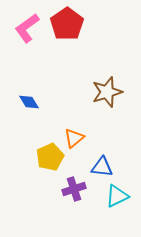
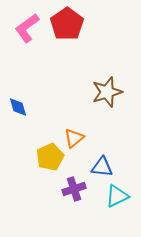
blue diamond: moved 11 px left, 5 px down; rotated 15 degrees clockwise
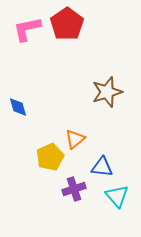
pink L-shape: moved 1 px down; rotated 24 degrees clockwise
orange triangle: moved 1 px right, 1 px down
cyan triangle: rotated 45 degrees counterclockwise
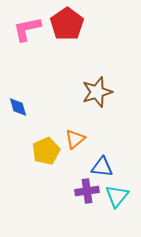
brown star: moved 10 px left
yellow pentagon: moved 4 px left, 6 px up
purple cross: moved 13 px right, 2 px down; rotated 10 degrees clockwise
cyan triangle: rotated 20 degrees clockwise
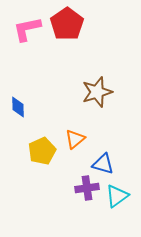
blue diamond: rotated 15 degrees clockwise
yellow pentagon: moved 4 px left
blue triangle: moved 1 px right, 3 px up; rotated 10 degrees clockwise
purple cross: moved 3 px up
cyan triangle: rotated 15 degrees clockwise
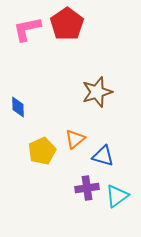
blue triangle: moved 8 px up
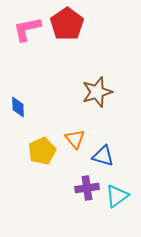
orange triangle: rotated 30 degrees counterclockwise
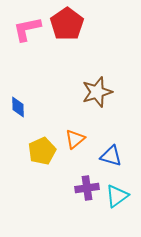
orange triangle: rotated 30 degrees clockwise
blue triangle: moved 8 px right
